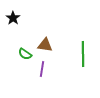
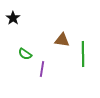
brown triangle: moved 17 px right, 5 px up
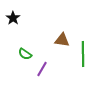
purple line: rotated 21 degrees clockwise
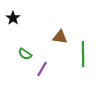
brown triangle: moved 2 px left, 3 px up
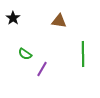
brown triangle: moved 1 px left, 16 px up
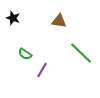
black star: rotated 16 degrees counterclockwise
green line: moved 2 px left, 1 px up; rotated 45 degrees counterclockwise
purple line: moved 1 px down
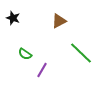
brown triangle: rotated 35 degrees counterclockwise
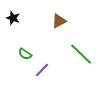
green line: moved 1 px down
purple line: rotated 14 degrees clockwise
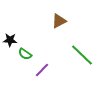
black star: moved 3 px left, 22 px down; rotated 16 degrees counterclockwise
green line: moved 1 px right, 1 px down
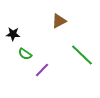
black star: moved 3 px right, 6 px up
